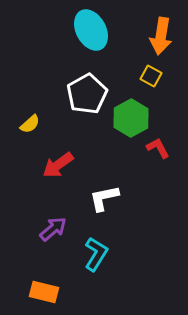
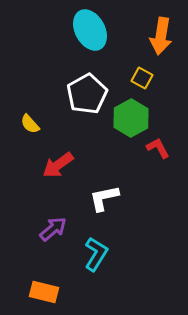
cyan ellipse: moved 1 px left
yellow square: moved 9 px left, 2 px down
yellow semicircle: rotated 90 degrees clockwise
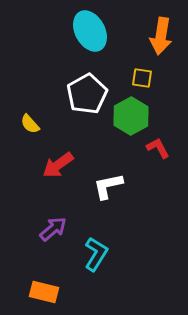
cyan ellipse: moved 1 px down
yellow square: rotated 20 degrees counterclockwise
green hexagon: moved 2 px up
white L-shape: moved 4 px right, 12 px up
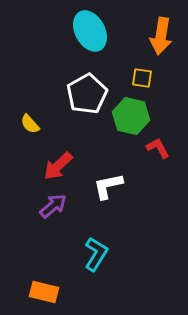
green hexagon: rotated 18 degrees counterclockwise
red arrow: moved 1 px down; rotated 8 degrees counterclockwise
purple arrow: moved 23 px up
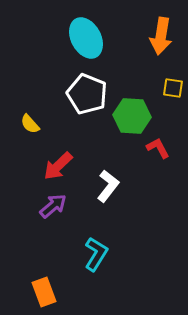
cyan ellipse: moved 4 px left, 7 px down
yellow square: moved 31 px right, 10 px down
white pentagon: rotated 21 degrees counterclockwise
green hexagon: moved 1 px right; rotated 9 degrees counterclockwise
white L-shape: rotated 140 degrees clockwise
orange rectangle: rotated 56 degrees clockwise
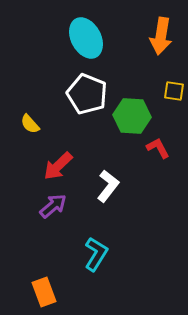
yellow square: moved 1 px right, 3 px down
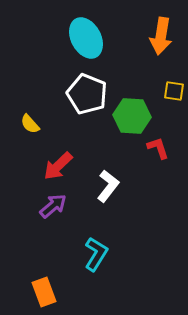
red L-shape: rotated 10 degrees clockwise
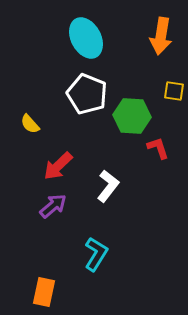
orange rectangle: rotated 32 degrees clockwise
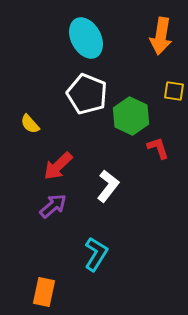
green hexagon: moved 1 px left; rotated 21 degrees clockwise
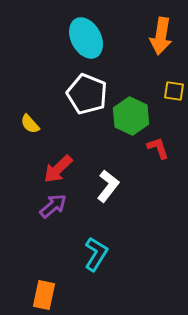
red arrow: moved 3 px down
orange rectangle: moved 3 px down
